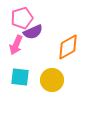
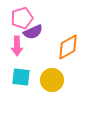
pink arrow: moved 1 px right, 1 px down; rotated 24 degrees counterclockwise
cyan square: moved 1 px right
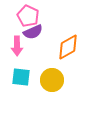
pink pentagon: moved 6 px right, 2 px up; rotated 30 degrees counterclockwise
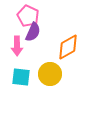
purple semicircle: rotated 42 degrees counterclockwise
yellow circle: moved 2 px left, 6 px up
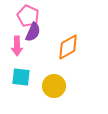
yellow circle: moved 4 px right, 12 px down
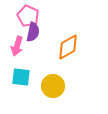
purple semicircle: rotated 12 degrees counterclockwise
pink arrow: rotated 18 degrees clockwise
yellow circle: moved 1 px left
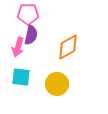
pink pentagon: moved 2 px up; rotated 25 degrees counterclockwise
purple semicircle: moved 2 px left, 3 px down
pink arrow: moved 1 px right, 1 px down
yellow circle: moved 4 px right, 2 px up
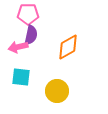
pink arrow: rotated 60 degrees clockwise
yellow circle: moved 7 px down
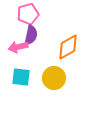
pink pentagon: rotated 15 degrees counterclockwise
yellow circle: moved 3 px left, 13 px up
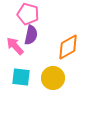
pink pentagon: rotated 30 degrees clockwise
pink arrow: moved 3 px left, 1 px up; rotated 60 degrees clockwise
yellow circle: moved 1 px left
